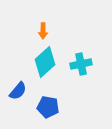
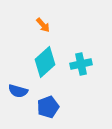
orange arrow: moved 6 px up; rotated 42 degrees counterclockwise
blue semicircle: rotated 66 degrees clockwise
blue pentagon: rotated 30 degrees counterclockwise
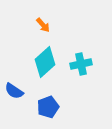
blue semicircle: moved 4 px left; rotated 18 degrees clockwise
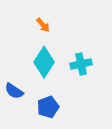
cyan diamond: moved 1 px left; rotated 16 degrees counterclockwise
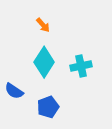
cyan cross: moved 2 px down
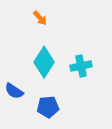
orange arrow: moved 3 px left, 7 px up
blue pentagon: rotated 15 degrees clockwise
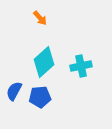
cyan diamond: rotated 16 degrees clockwise
blue semicircle: rotated 84 degrees clockwise
blue pentagon: moved 8 px left, 10 px up
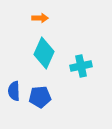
orange arrow: rotated 49 degrees counterclockwise
cyan diamond: moved 9 px up; rotated 24 degrees counterclockwise
blue semicircle: rotated 30 degrees counterclockwise
